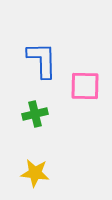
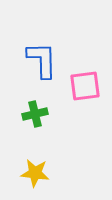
pink square: rotated 8 degrees counterclockwise
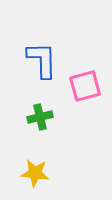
pink square: rotated 8 degrees counterclockwise
green cross: moved 5 px right, 3 px down
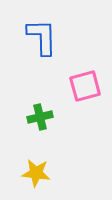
blue L-shape: moved 23 px up
yellow star: moved 1 px right
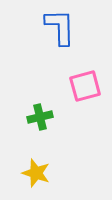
blue L-shape: moved 18 px right, 10 px up
yellow star: rotated 12 degrees clockwise
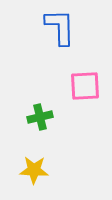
pink square: rotated 12 degrees clockwise
yellow star: moved 2 px left, 3 px up; rotated 16 degrees counterclockwise
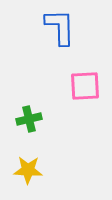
green cross: moved 11 px left, 2 px down
yellow star: moved 6 px left
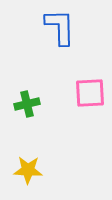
pink square: moved 5 px right, 7 px down
green cross: moved 2 px left, 15 px up
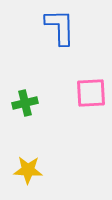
pink square: moved 1 px right
green cross: moved 2 px left, 1 px up
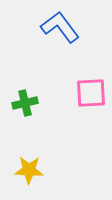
blue L-shape: rotated 36 degrees counterclockwise
yellow star: moved 1 px right
